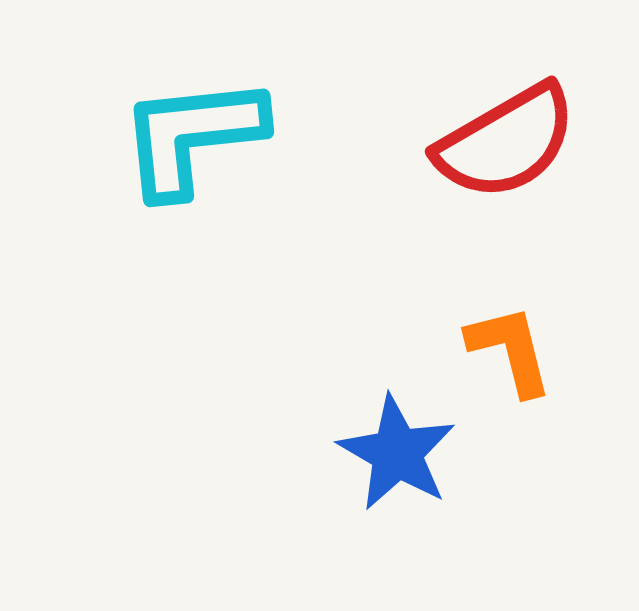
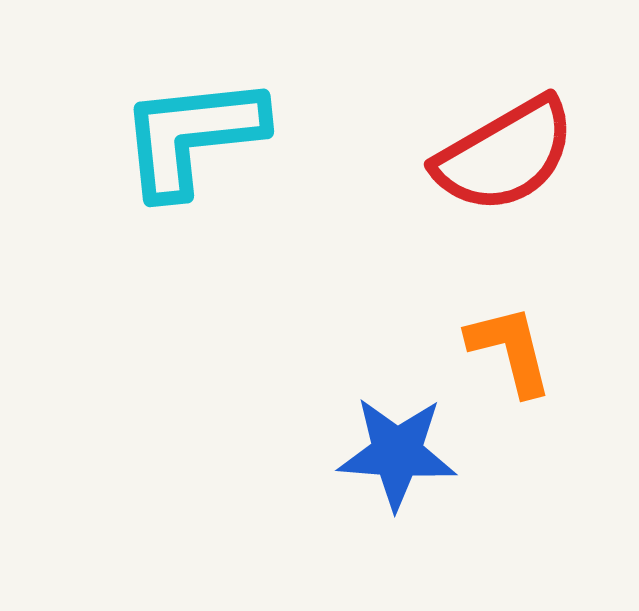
red semicircle: moved 1 px left, 13 px down
blue star: rotated 26 degrees counterclockwise
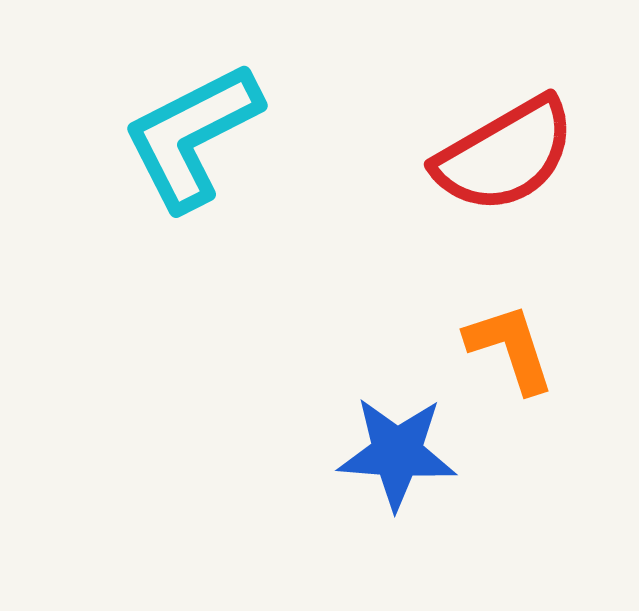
cyan L-shape: rotated 21 degrees counterclockwise
orange L-shape: moved 2 px up; rotated 4 degrees counterclockwise
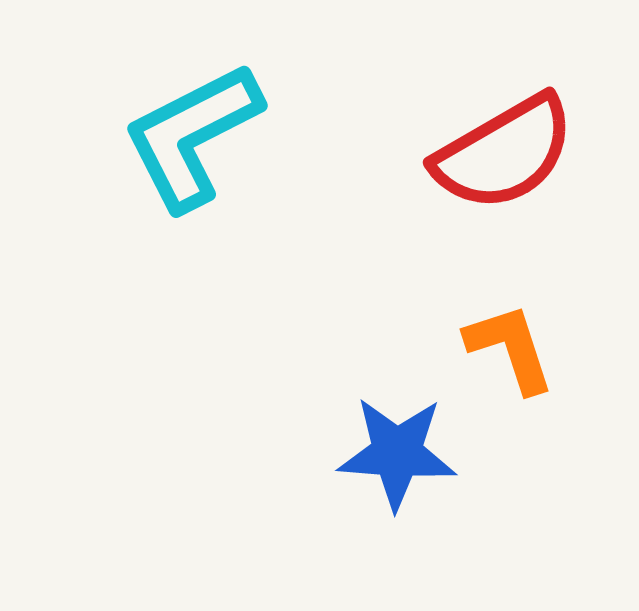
red semicircle: moved 1 px left, 2 px up
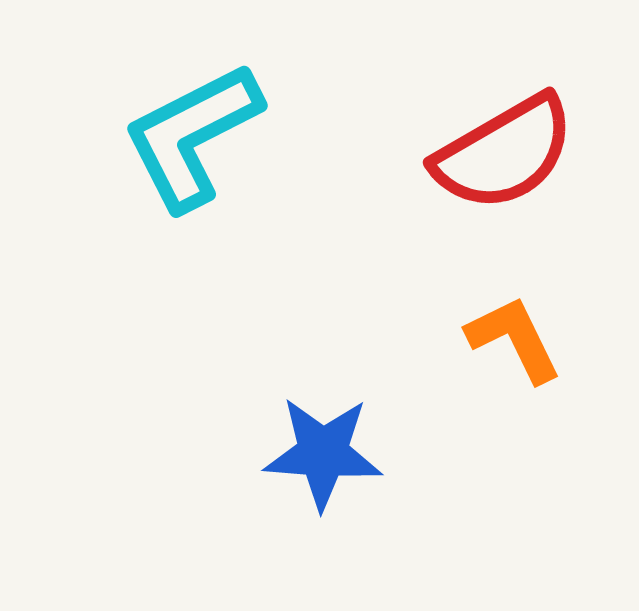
orange L-shape: moved 4 px right, 9 px up; rotated 8 degrees counterclockwise
blue star: moved 74 px left
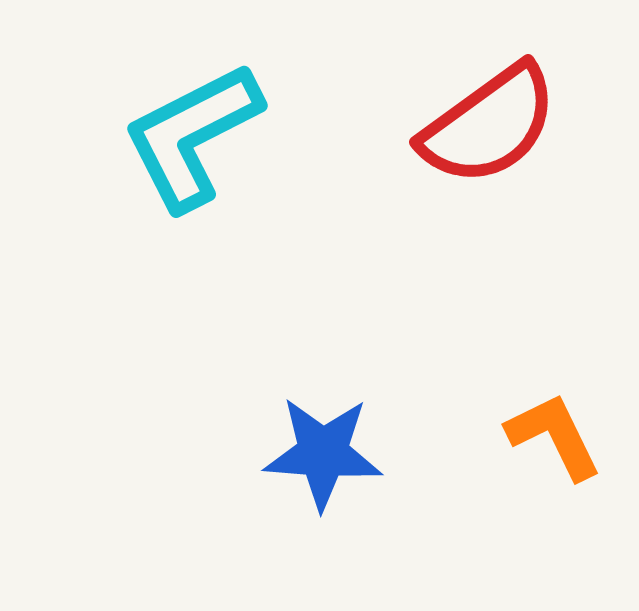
red semicircle: moved 15 px left, 28 px up; rotated 6 degrees counterclockwise
orange L-shape: moved 40 px right, 97 px down
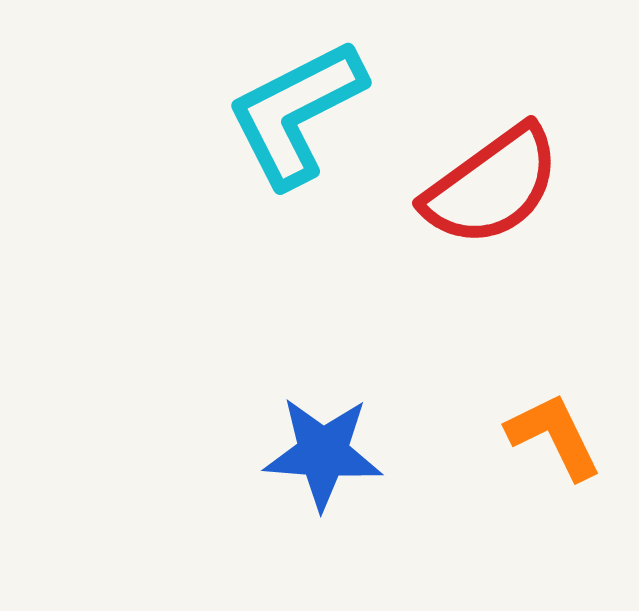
red semicircle: moved 3 px right, 61 px down
cyan L-shape: moved 104 px right, 23 px up
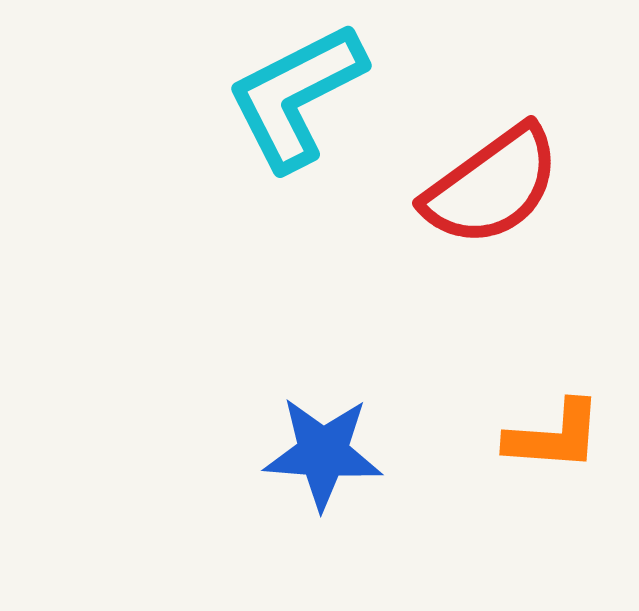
cyan L-shape: moved 17 px up
orange L-shape: rotated 120 degrees clockwise
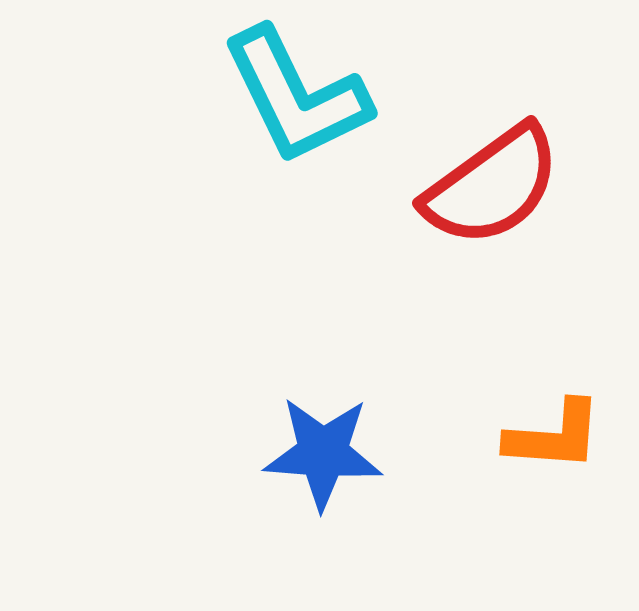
cyan L-shape: rotated 89 degrees counterclockwise
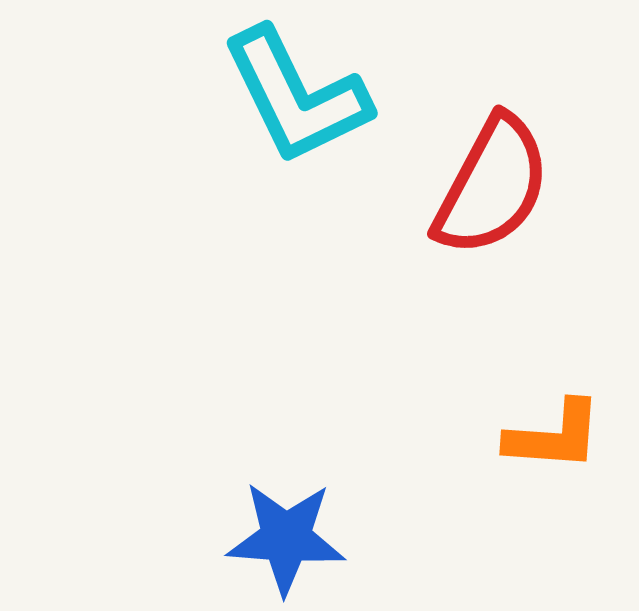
red semicircle: rotated 26 degrees counterclockwise
blue star: moved 37 px left, 85 px down
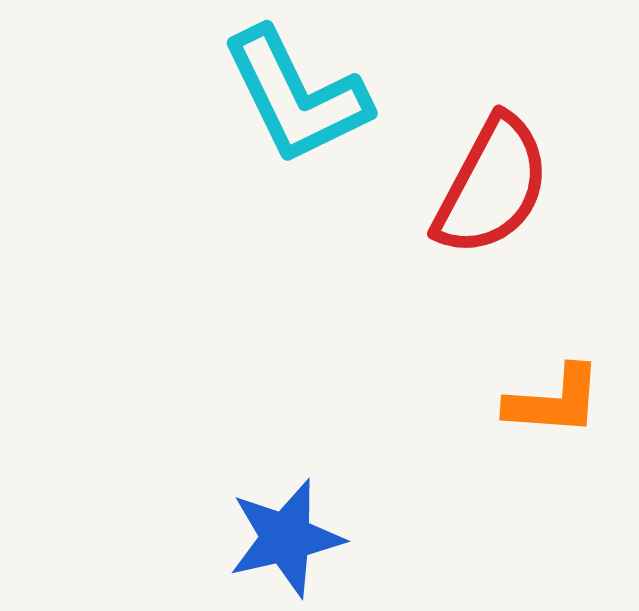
orange L-shape: moved 35 px up
blue star: rotated 17 degrees counterclockwise
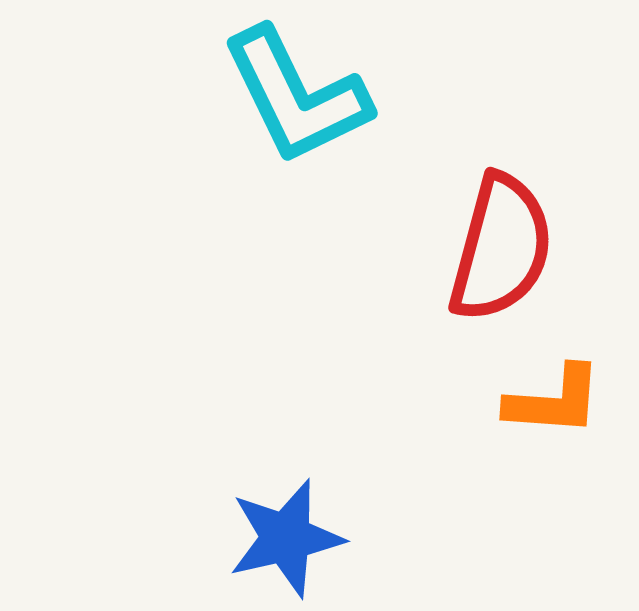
red semicircle: moved 9 px right, 62 px down; rotated 13 degrees counterclockwise
